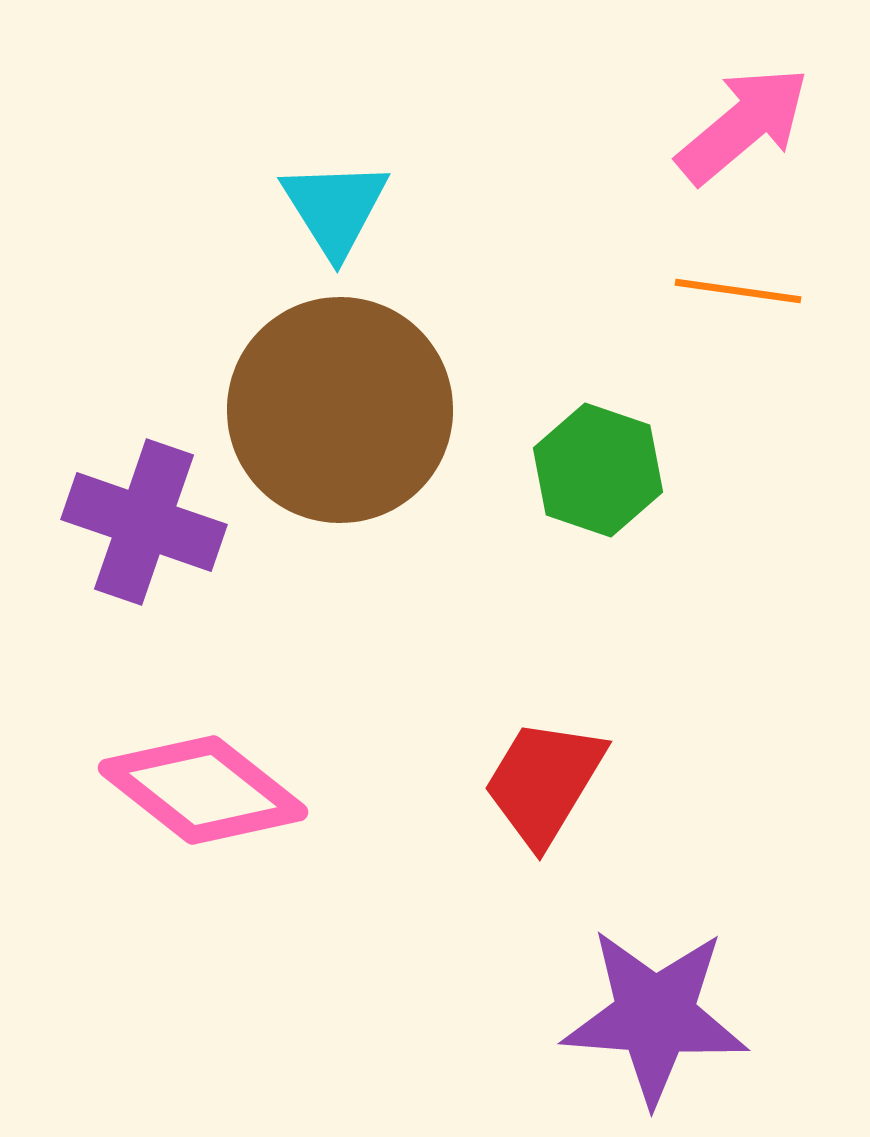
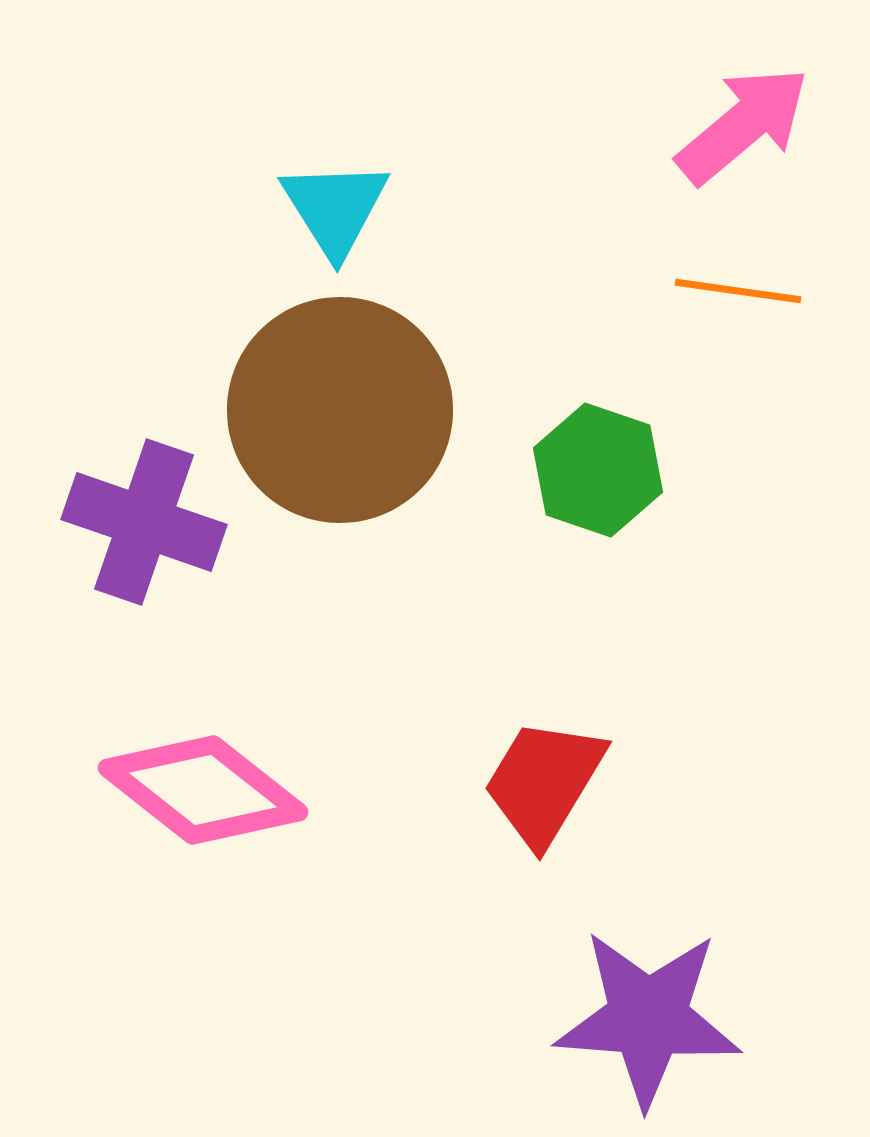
purple star: moved 7 px left, 2 px down
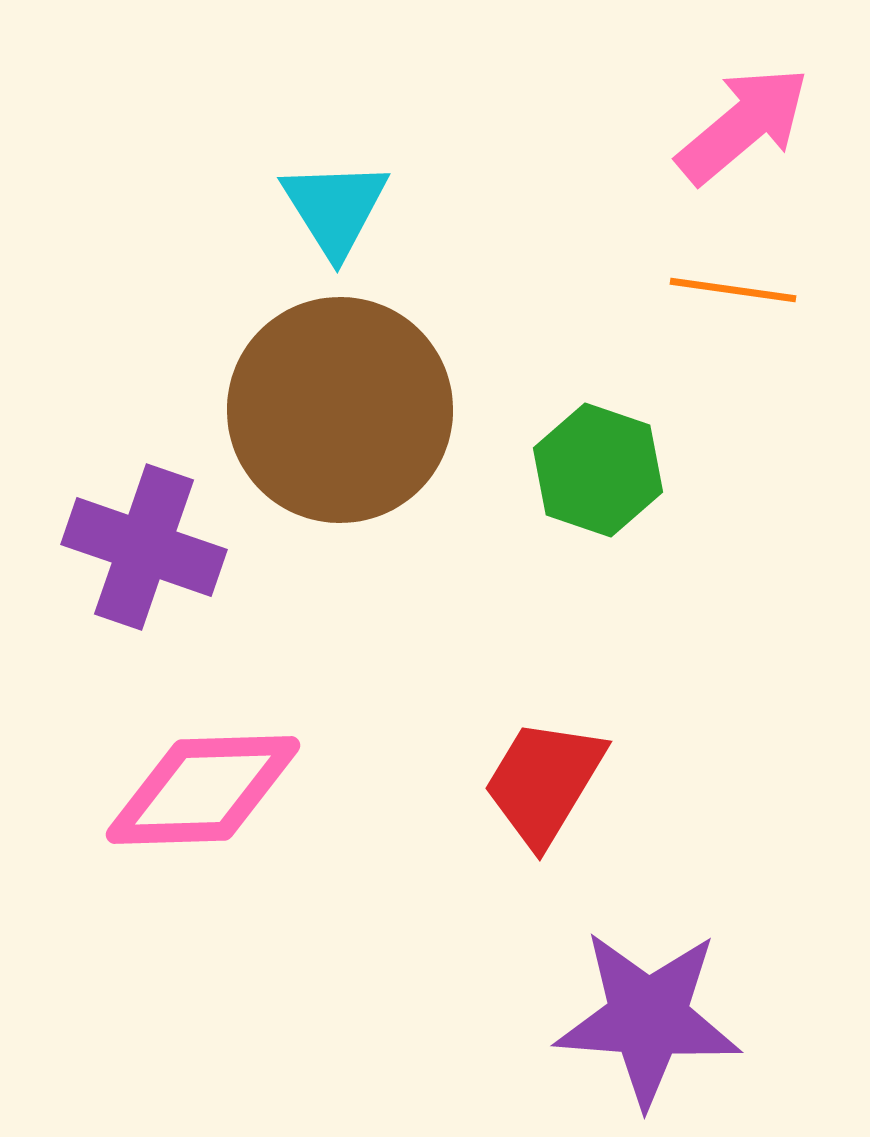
orange line: moved 5 px left, 1 px up
purple cross: moved 25 px down
pink diamond: rotated 40 degrees counterclockwise
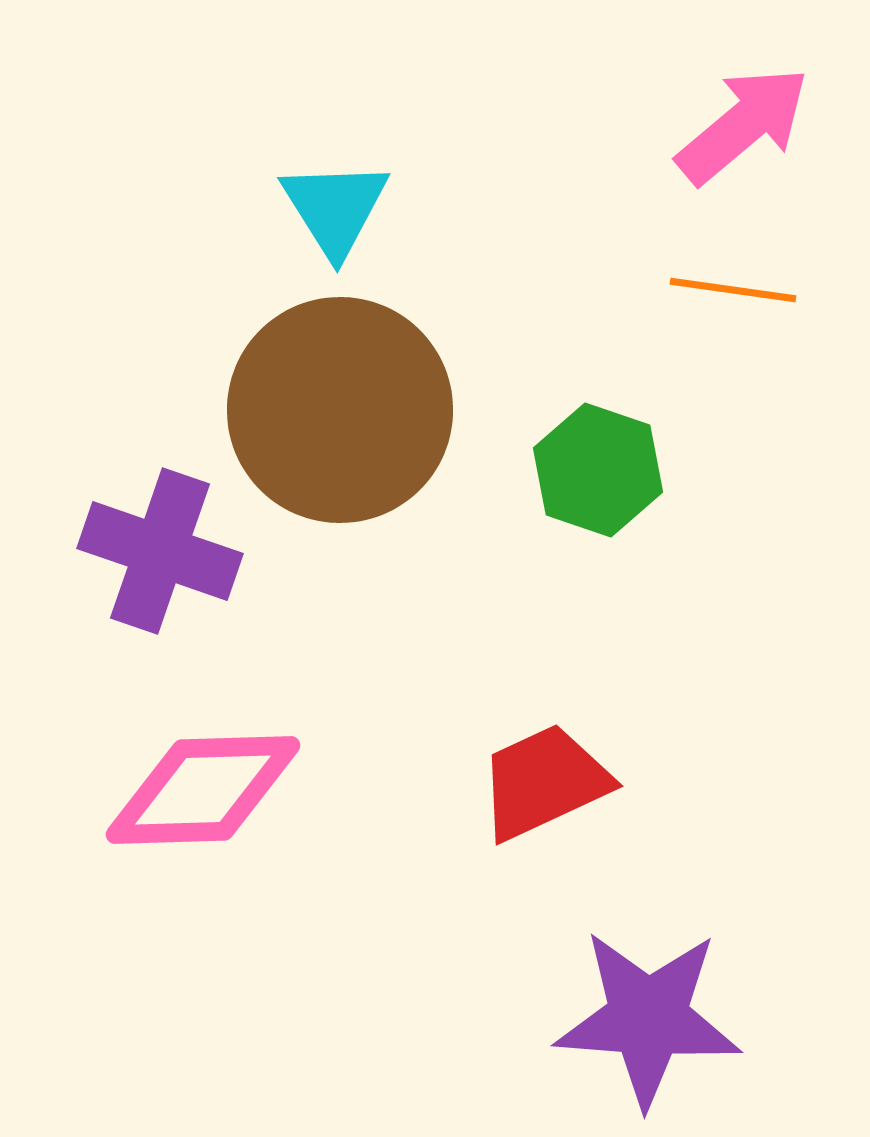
purple cross: moved 16 px right, 4 px down
red trapezoid: rotated 34 degrees clockwise
